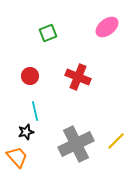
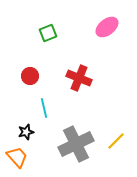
red cross: moved 1 px right, 1 px down
cyan line: moved 9 px right, 3 px up
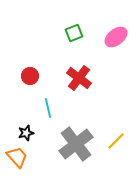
pink ellipse: moved 9 px right, 10 px down
green square: moved 26 px right
red cross: rotated 15 degrees clockwise
cyan line: moved 4 px right
black star: moved 1 px down
gray cross: rotated 12 degrees counterclockwise
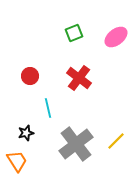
orange trapezoid: moved 4 px down; rotated 10 degrees clockwise
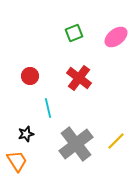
black star: moved 1 px down
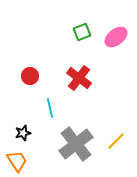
green square: moved 8 px right, 1 px up
cyan line: moved 2 px right
black star: moved 3 px left, 1 px up
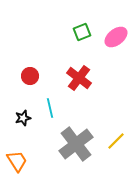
black star: moved 15 px up
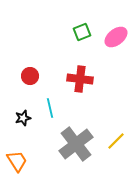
red cross: moved 1 px right, 1 px down; rotated 30 degrees counterclockwise
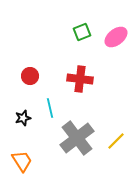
gray cross: moved 1 px right, 6 px up
orange trapezoid: moved 5 px right
